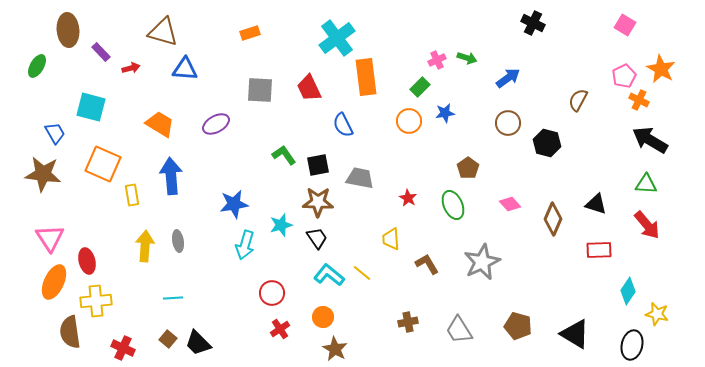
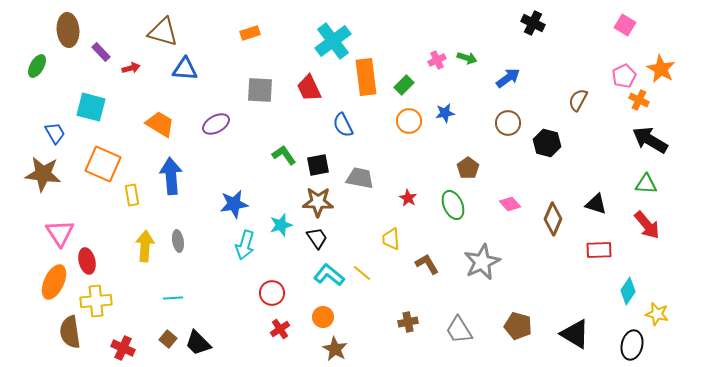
cyan cross at (337, 38): moved 4 px left, 3 px down
green rectangle at (420, 87): moved 16 px left, 2 px up
pink triangle at (50, 238): moved 10 px right, 5 px up
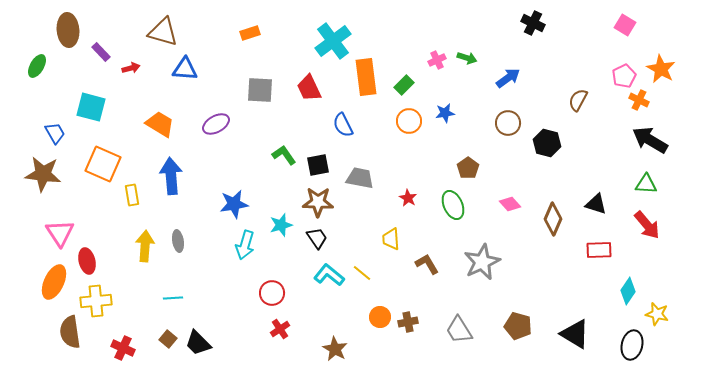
orange circle at (323, 317): moved 57 px right
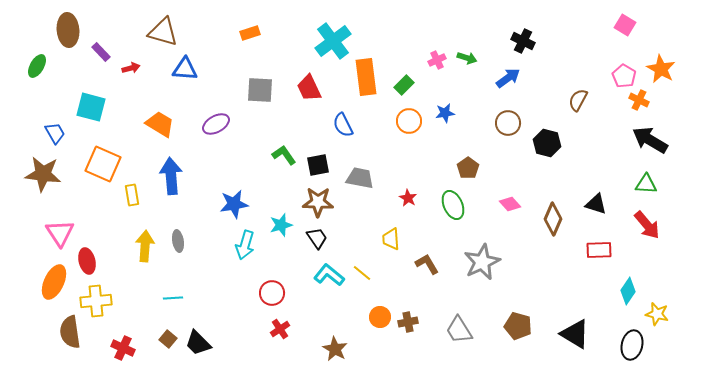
black cross at (533, 23): moved 10 px left, 18 px down
pink pentagon at (624, 76): rotated 15 degrees counterclockwise
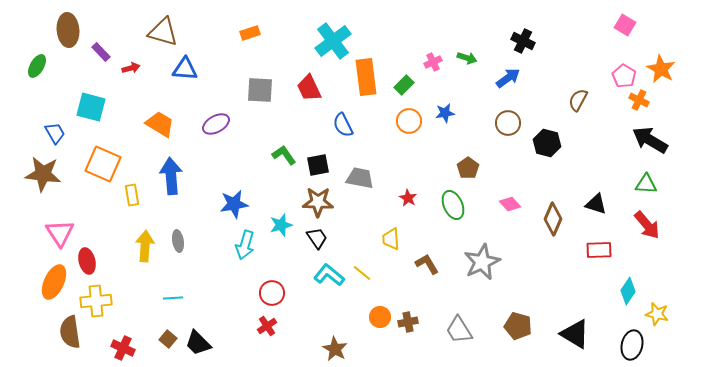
pink cross at (437, 60): moved 4 px left, 2 px down
red cross at (280, 329): moved 13 px left, 3 px up
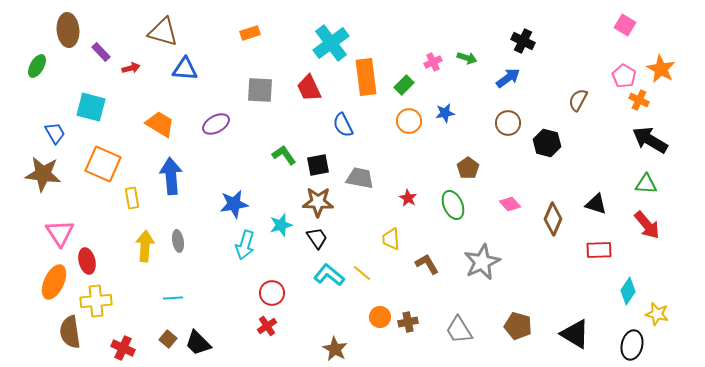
cyan cross at (333, 41): moved 2 px left, 2 px down
yellow rectangle at (132, 195): moved 3 px down
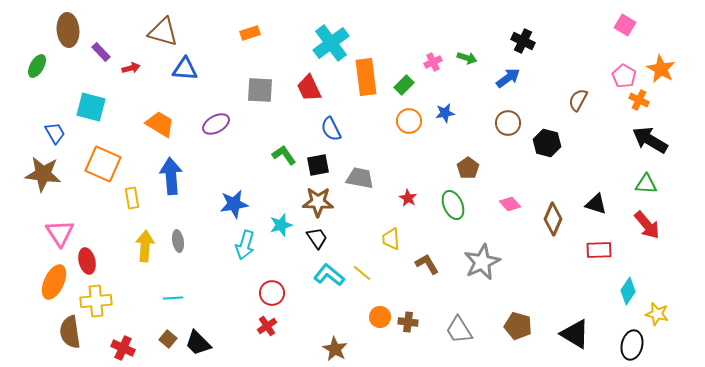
blue semicircle at (343, 125): moved 12 px left, 4 px down
brown cross at (408, 322): rotated 18 degrees clockwise
